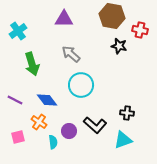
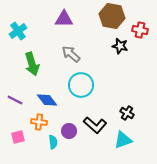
black star: moved 1 px right
black cross: rotated 24 degrees clockwise
orange cross: rotated 28 degrees counterclockwise
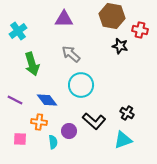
black L-shape: moved 1 px left, 4 px up
pink square: moved 2 px right, 2 px down; rotated 16 degrees clockwise
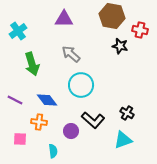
black L-shape: moved 1 px left, 1 px up
purple circle: moved 2 px right
cyan semicircle: moved 9 px down
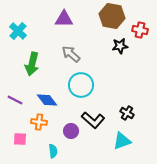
cyan cross: rotated 12 degrees counterclockwise
black star: rotated 21 degrees counterclockwise
green arrow: rotated 30 degrees clockwise
cyan triangle: moved 1 px left, 1 px down
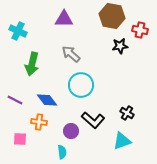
cyan cross: rotated 18 degrees counterclockwise
cyan semicircle: moved 9 px right, 1 px down
